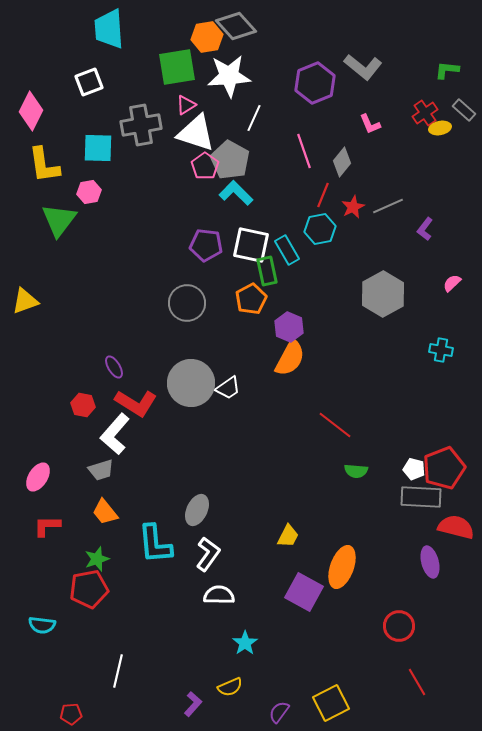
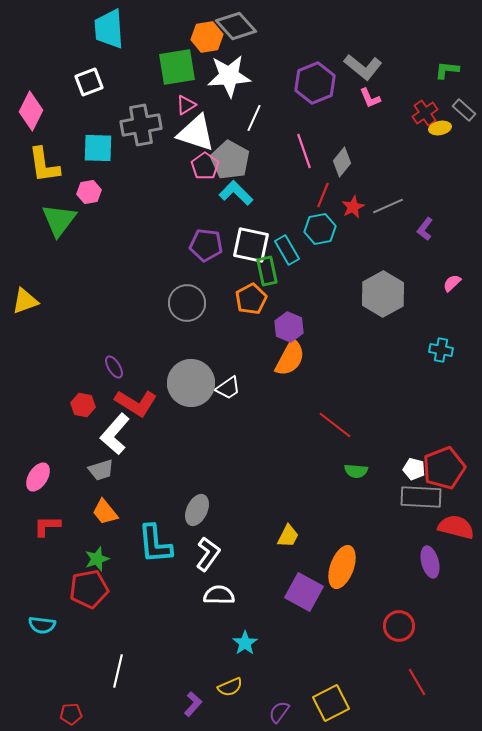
pink L-shape at (370, 124): moved 26 px up
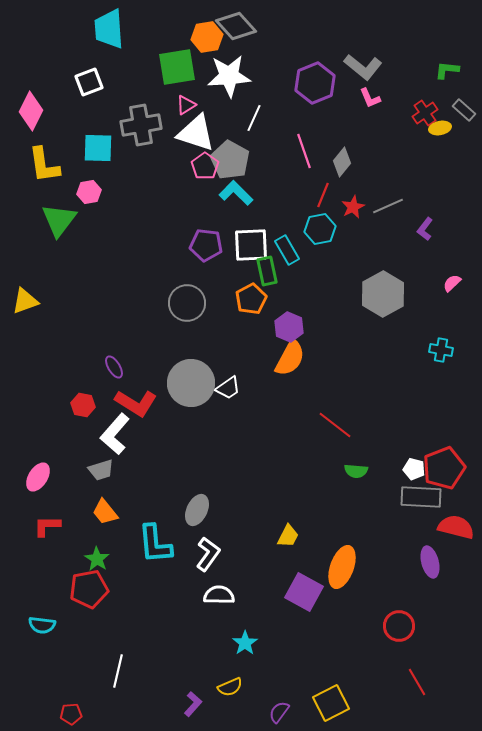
white square at (251, 245): rotated 15 degrees counterclockwise
green star at (97, 559): rotated 20 degrees counterclockwise
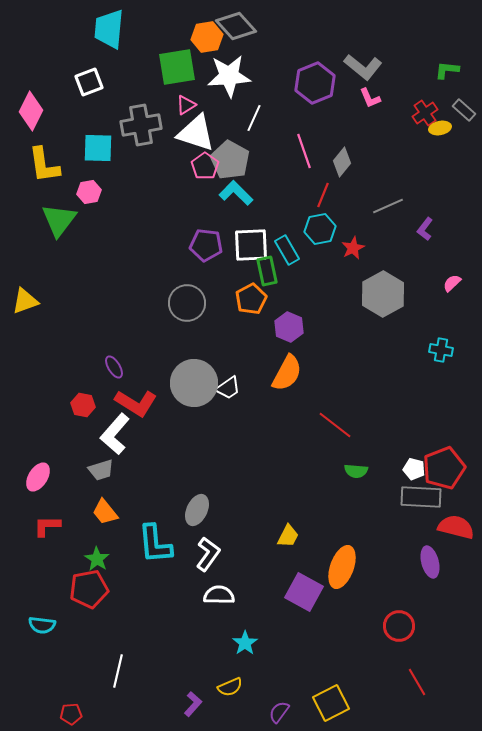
cyan trapezoid at (109, 29): rotated 9 degrees clockwise
red star at (353, 207): moved 41 px down
orange semicircle at (290, 358): moved 3 px left, 15 px down
gray circle at (191, 383): moved 3 px right
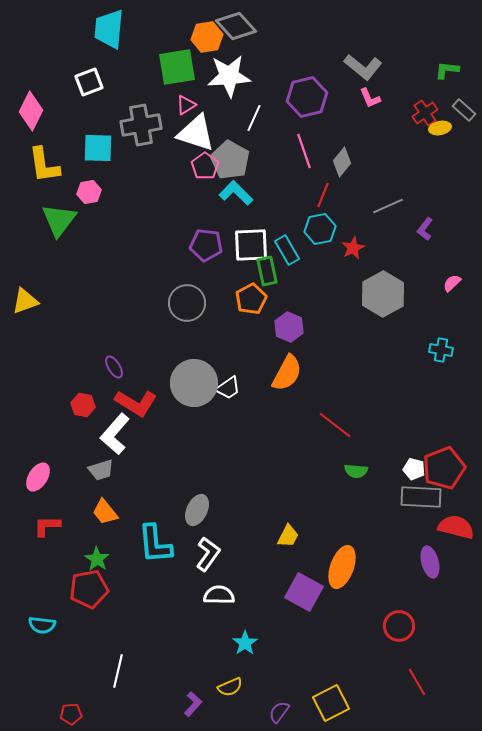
purple hexagon at (315, 83): moved 8 px left, 14 px down; rotated 9 degrees clockwise
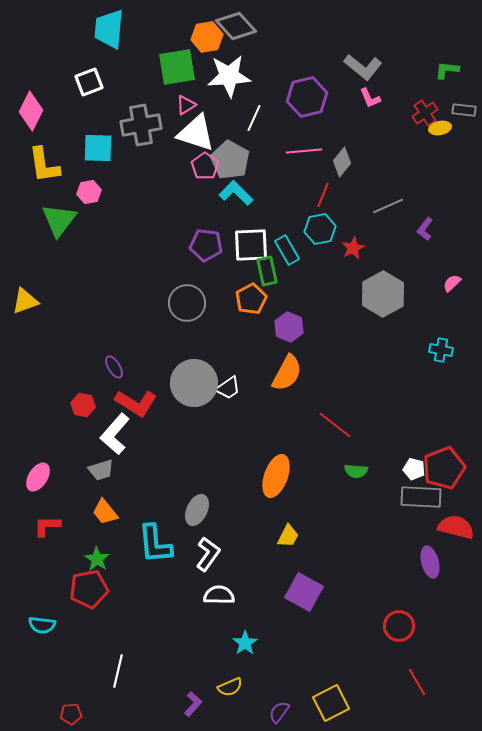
gray rectangle at (464, 110): rotated 35 degrees counterclockwise
pink line at (304, 151): rotated 76 degrees counterclockwise
orange ellipse at (342, 567): moved 66 px left, 91 px up
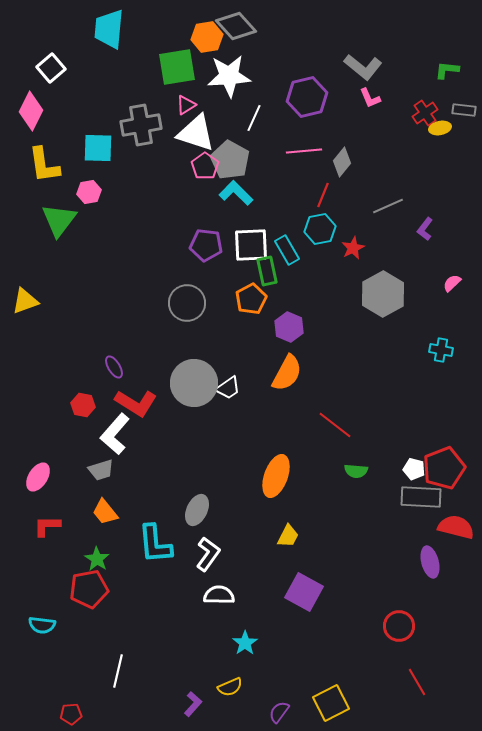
white square at (89, 82): moved 38 px left, 14 px up; rotated 20 degrees counterclockwise
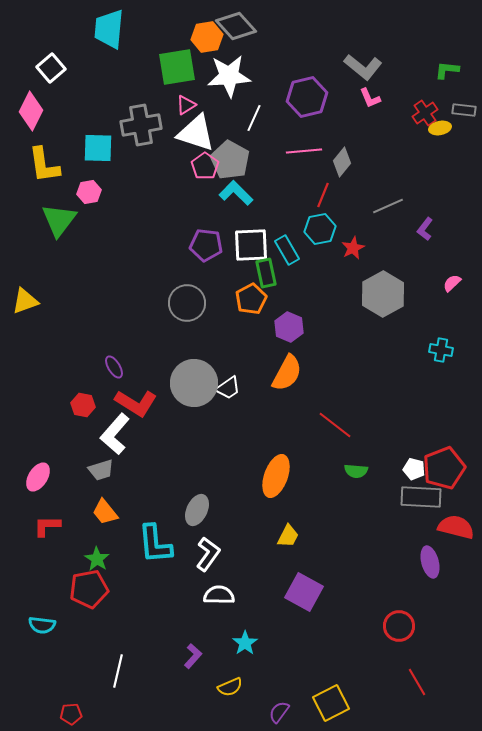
green rectangle at (267, 271): moved 1 px left, 2 px down
purple L-shape at (193, 704): moved 48 px up
